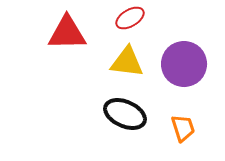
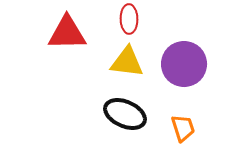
red ellipse: moved 1 px left, 1 px down; rotated 60 degrees counterclockwise
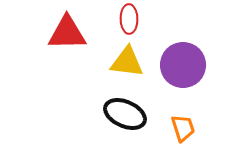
purple circle: moved 1 px left, 1 px down
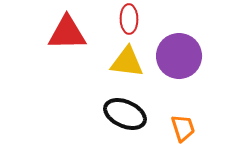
purple circle: moved 4 px left, 9 px up
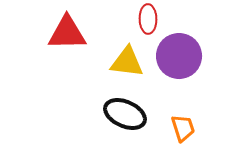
red ellipse: moved 19 px right
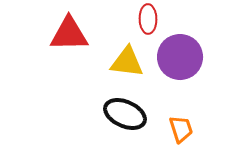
red triangle: moved 2 px right, 1 px down
purple circle: moved 1 px right, 1 px down
orange trapezoid: moved 2 px left, 1 px down
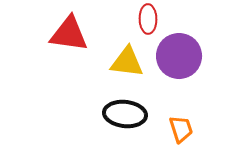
red triangle: rotated 9 degrees clockwise
purple circle: moved 1 px left, 1 px up
black ellipse: rotated 18 degrees counterclockwise
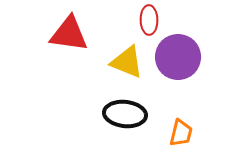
red ellipse: moved 1 px right, 1 px down
purple circle: moved 1 px left, 1 px down
yellow triangle: rotated 15 degrees clockwise
orange trapezoid: moved 4 px down; rotated 32 degrees clockwise
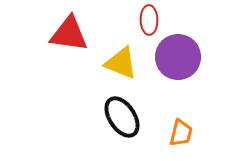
yellow triangle: moved 6 px left, 1 px down
black ellipse: moved 3 px left, 3 px down; rotated 51 degrees clockwise
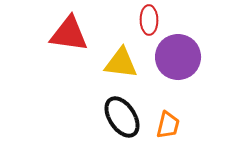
yellow triangle: rotated 15 degrees counterclockwise
orange trapezoid: moved 13 px left, 8 px up
